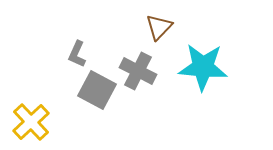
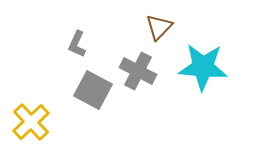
gray L-shape: moved 10 px up
gray square: moved 4 px left
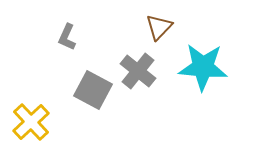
gray L-shape: moved 10 px left, 7 px up
gray cross: rotated 12 degrees clockwise
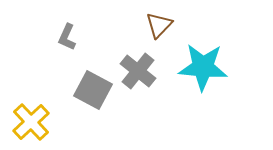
brown triangle: moved 2 px up
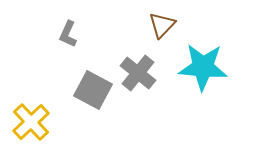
brown triangle: moved 3 px right
gray L-shape: moved 1 px right, 3 px up
gray cross: moved 2 px down
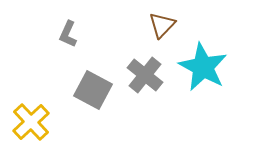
cyan star: rotated 24 degrees clockwise
gray cross: moved 7 px right, 2 px down
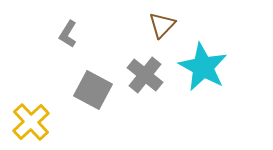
gray L-shape: rotated 8 degrees clockwise
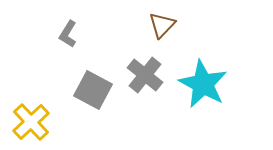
cyan star: moved 17 px down
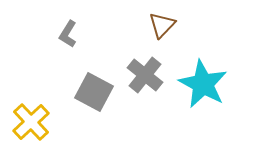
gray square: moved 1 px right, 2 px down
